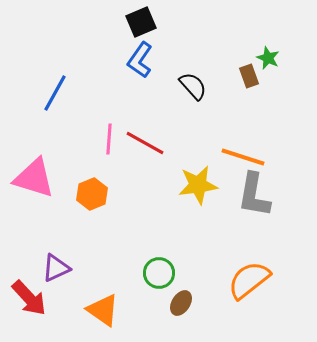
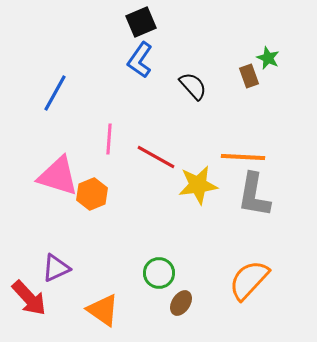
red line: moved 11 px right, 14 px down
orange line: rotated 15 degrees counterclockwise
pink triangle: moved 24 px right, 2 px up
orange semicircle: rotated 9 degrees counterclockwise
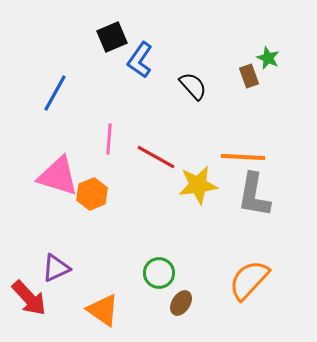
black square: moved 29 px left, 15 px down
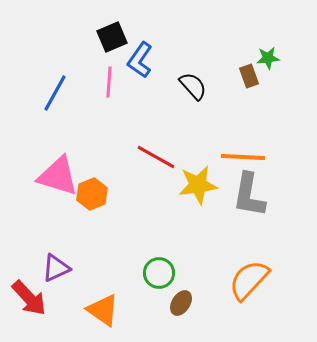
green star: rotated 30 degrees counterclockwise
pink line: moved 57 px up
gray L-shape: moved 5 px left
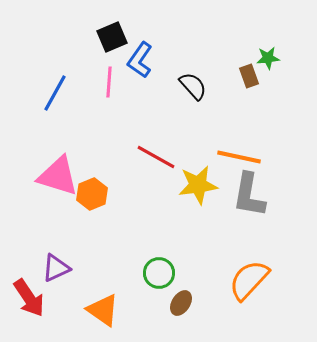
orange line: moved 4 px left; rotated 9 degrees clockwise
red arrow: rotated 9 degrees clockwise
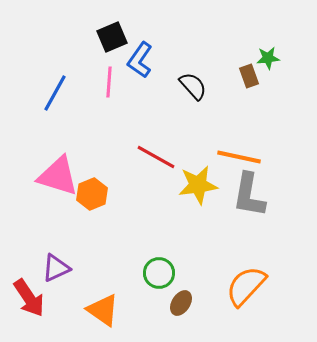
orange semicircle: moved 3 px left, 6 px down
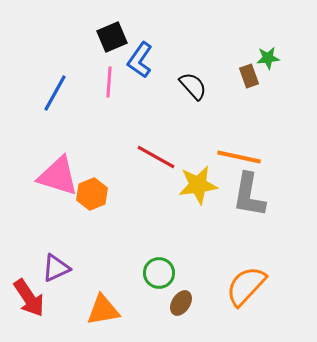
orange triangle: rotated 45 degrees counterclockwise
